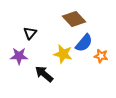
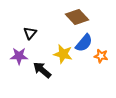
brown diamond: moved 3 px right, 2 px up
black arrow: moved 2 px left, 4 px up
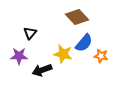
black arrow: rotated 60 degrees counterclockwise
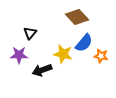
purple star: moved 1 px up
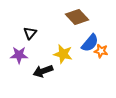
blue semicircle: moved 6 px right
orange star: moved 5 px up
black arrow: moved 1 px right, 1 px down
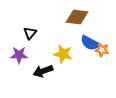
brown diamond: rotated 40 degrees counterclockwise
blue semicircle: rotated 78 degrees clockwise
orange star: moved 1 px right, 1 px up
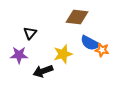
yellow star: rotated 30 degrees counterclockwise
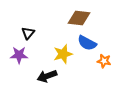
brown diamond: moved 2 px right, 1 px down
black triangle: moved 2 px left
blue semicircle: moved 3 px left
orange star: moved 2 px right, 11 px down
black arrow: moved 4 px right, 5 px down
